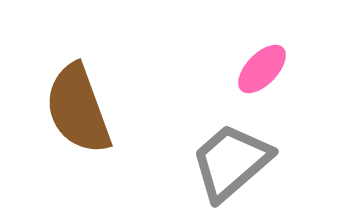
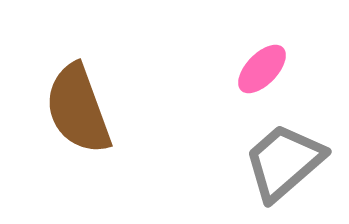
gray trapezoid: moved 53 px right
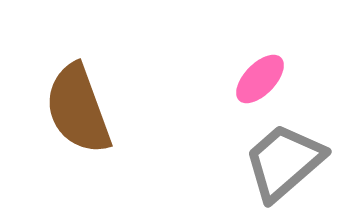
pink ellipse: moved 2 px left, 10 px down
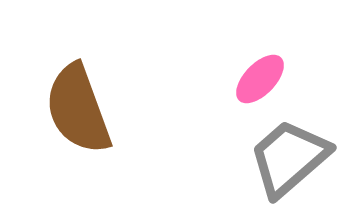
gray trapezoid: moved 5 px right, 4 px up
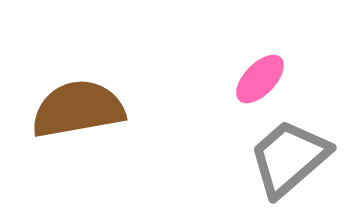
brown semicircle: rotated 100 degrees clockwise
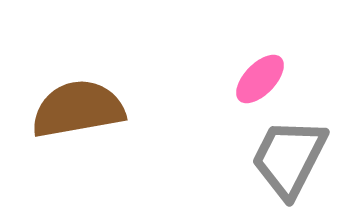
gray trapezoid: rotated 22 degrees counterclockwise
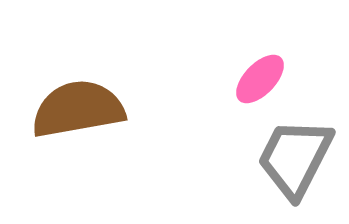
gray trapezoid: moved 6 px right
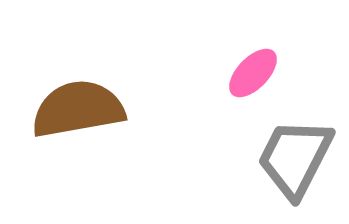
pink ellipse: moved 7 px left, 6 px up
